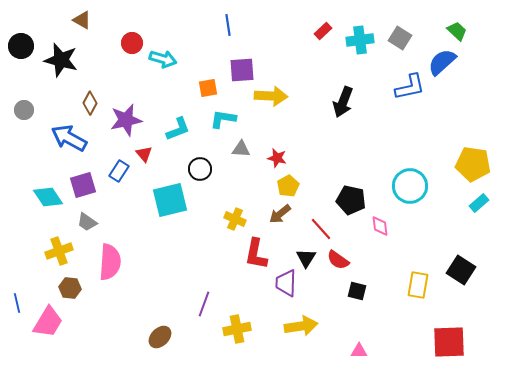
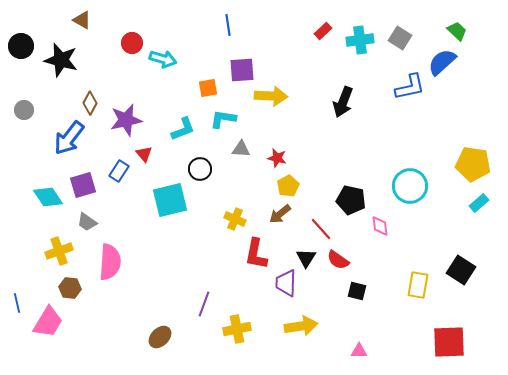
cyan L-shape at (178, 129): moved 5 px right
blue arrow at (69, 138): rotated 81 degrees counterclockwise
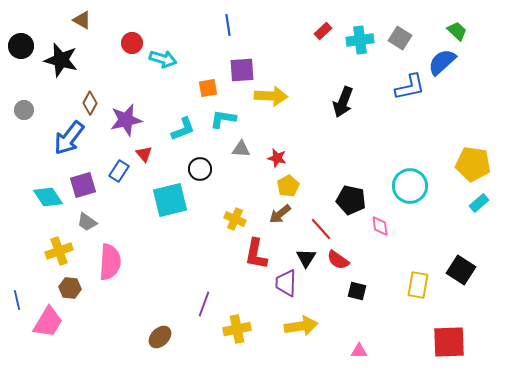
blue line at (17, 303): moved 3 px up
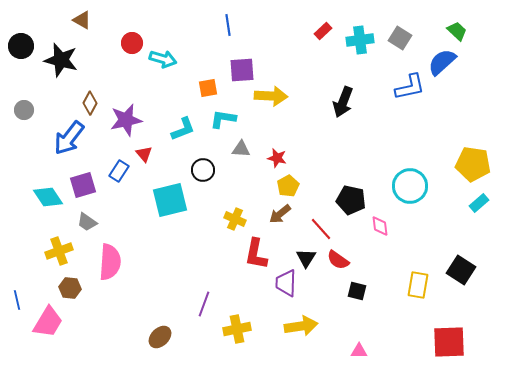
black circle at (200, 169): moved 3 px right, 1 px down
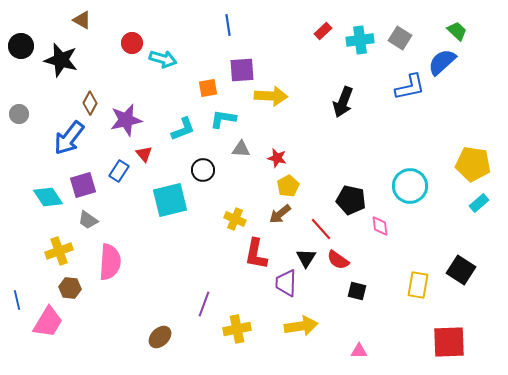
gray circle at (24, 110): moved 5 px left, 4 px down
gray trapezoid at (87, 222): moved 1 px right, 2 px up
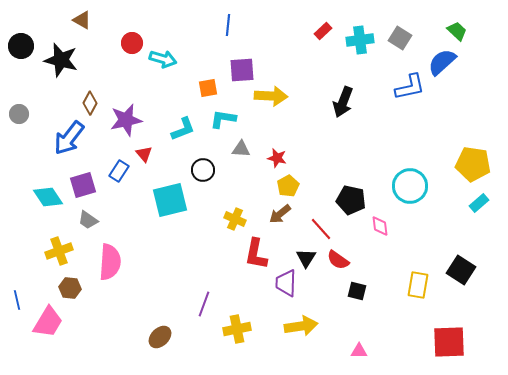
blue line at (228, 25): rotated 15 degrees clockwise
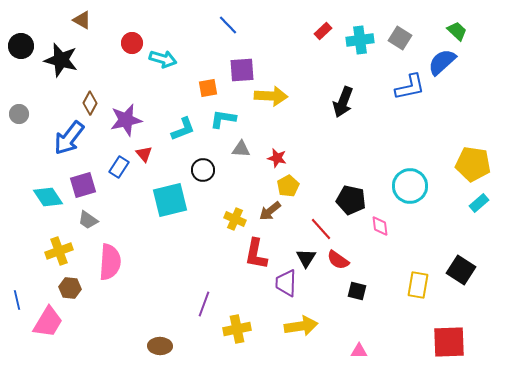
blue line at (228, 25): rotated 50 degrees counterclockwise
blue rectangle at (119, 171): moved 4 px up
brown arrow at (280, 214): moved 10 px left, 3 px up
brown ellipse at (160, 337): moved 9 px down; rotated 45 degrees clockwise
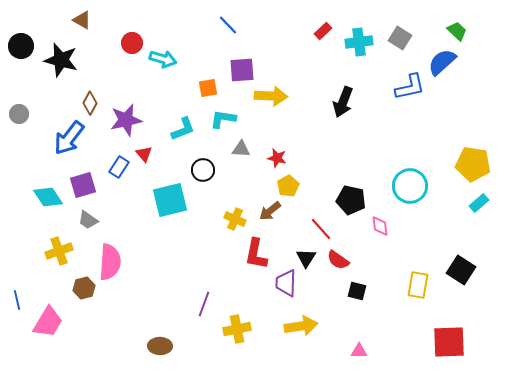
cyan cross at (360, 40): moved 1 px left, 2 px down
brown hexagon at (70, 288): moved 14 px right; rotated 20 degrees counterclockwise
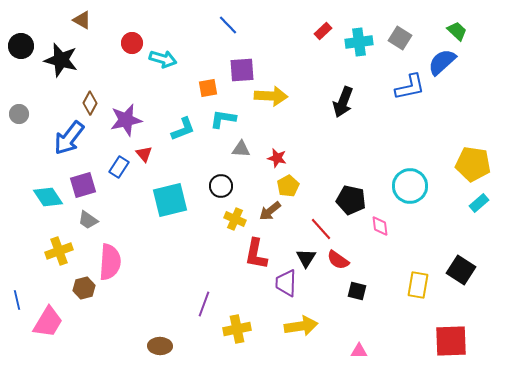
black circle at (203, 170): moved 18 px right, 16 px down
red square at (449, 342): moved 2 px right, 1 px up
